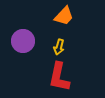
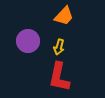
purple circle: moved 5 px right
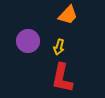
orange trapezoid: moved 4 px right, 1 px up
red L-shape: moved 3 px right, 1 px down
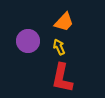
orange trapezoid: moved 4 px left, 7 px down
yellow arrow: rotated 140 degrees clockwise
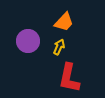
yellow arrow: rotated 49 degrees clockwise
red L-shape: moved 7 px right
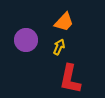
purple circle: moved 2 px left, 1 px up
red L-shape: moved 1 px right, 1 px down
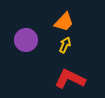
yellow arrow: moved 6 px right, 2 px up
red L-shape: rotated 104 degrees clockwise
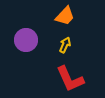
orange trapezoid: moved 1 px right, 6 px up
red L-shape: rotated 140 degrees counterclockwise
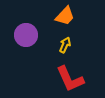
purple circle: moved 5 px up
